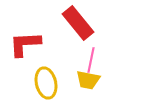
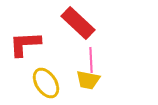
red rectangle: rotated 8 degrees counterclockwise
pink line: rotated 15 degrees counterclockwise
yellow ellipse: rotated 20 degrees counterclockwise
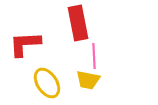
red rectangle: rotated 36 degrees clockwise
pink line: moved 3 px right, 4 px up
yellow ellipse: moved 1 px right
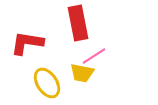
red L-shape: moved 2 px right, 1 px up; rotated 12 degrees clockwise
pink line: rotated 60 degrees clockwise
yellow trapezoid: moved 6 px left, 7 px up
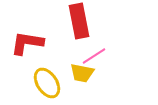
red rectangle: moved 1 px right, 2 px up
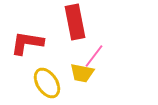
red rectangle: moved 4 px left, 1 px down
pink line: rotated 20 degrees counterclockwise
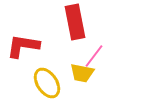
red L-shape: moved 4 px left, 3 px down
